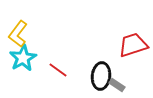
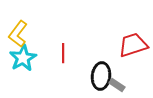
red line: moved 5 px right, 17 px up; rotated 54 degrees clockwise
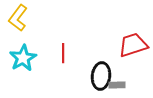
yellow L-shape: moved 16 px up
gray rectangle: rotated 35 degrees counterclockwise
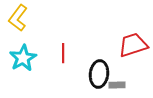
black ellipse: moved 2 px left, 2 px up
